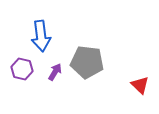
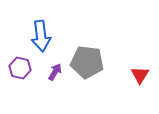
purple hexagon: moved 2 px left, 1 px up
red triangle: moved 10 px up; rotated 18 degrees clockwise
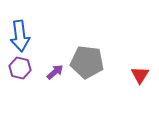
blue arrow: moved 21 px left
purple arrow: rotated 18 degrees clockwise
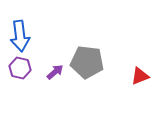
red triangle: moved 1 px down; rotated 36 degrees clockwise
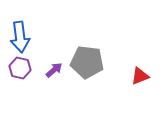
blue arrow: moved 1 px down
purple arrow: moved 1 px left, 2 px up
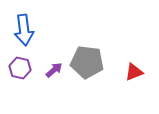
blue arrow: moved 4 px right, 7 px up
red triangle: moved 6 px left, 4 px up
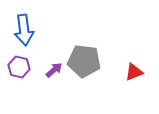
gray pentagon: moved 3 px left, 1 px up
purple hexagon: moved 1 px left, 1 px up
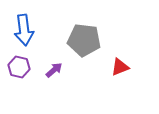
gray pentagon: moved 21 px up
red triangle: moved 14 px left, 5 px up
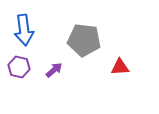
red triangle: rotated 18 degrees clockwise
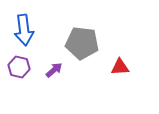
gray pentagon: moved 2 px left, 3 px down
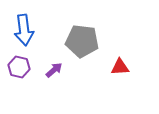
gray pentagon: moved 2 px up
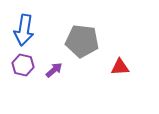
blue arrow: rotated 16 degrees clockwise
purple hexagon: moved 4 px right, 2 px up
